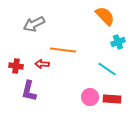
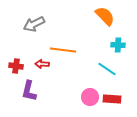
cyan cross: moved 3 px down; rotated 24 degrees clockwise
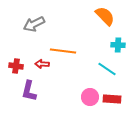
orange line: moved 1 px down
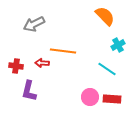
cyan cross: rotated 32 degrees counterclockwise
red arrow: moved 1 px up
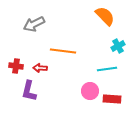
cyan cross: moved 1 px down
red arrow: moved 2 px left, 5 px down
cyan line: rotated 42 degrees counterclockwise
pink circle: moved 6 px up
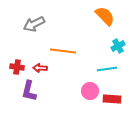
red cross: moved 1 px right, 1 px down
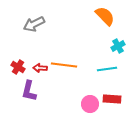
orange line: moved 1 px right, 14 px down
red cross: moved 1 px right; rotated 24 degrees clockwise
pink circle: moved 13 px down
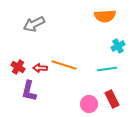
orange semicircle: rotated 130 degrees clockwise
orange line: rotated 10 degrees clockwise
red rectangle: rotated 60 degrees clockwise
pink circle: moved 1 px left
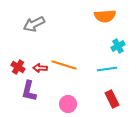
pink circle: moved 21 px left
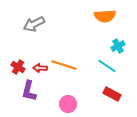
cyan line: moved 3 px up; rotated 42 degrees clockwise
red rectangle: moved 5 px up; rotated 36 degrees counterclockwise
